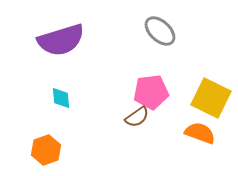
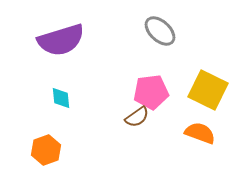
yellow square: moved 3 px left, 8 px up
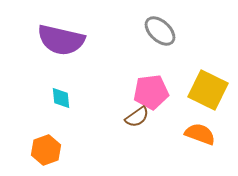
purple semicircle: rotated 30 degrees clockwise
orange semicircle: moved 1 px down
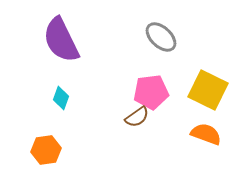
gray ellipse: moved 1 px right, 6 px down
purple semicircle: rotated 51 degrees clockwise
cyan diamond: rotated 25 degrees clockwise
orange semicircle: moved 6 px right
orange hexagon: rotated 12 degrees clockwise
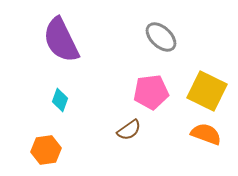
yellow square: moved 1 px left, 1 px down
cyan diamond: moved 1 px left, 2 px down
brown semicircle: moved 8 px left, 13 px down
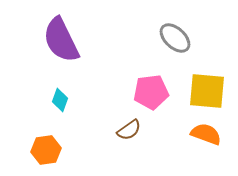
gray ellipse: moved 14 px right, 1 px down
yellow square: rotated 21 degrees counterclockwise
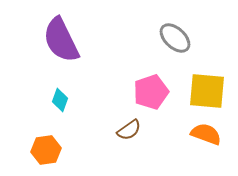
pink pentagon: rotated 12 degrees counterclockwise
